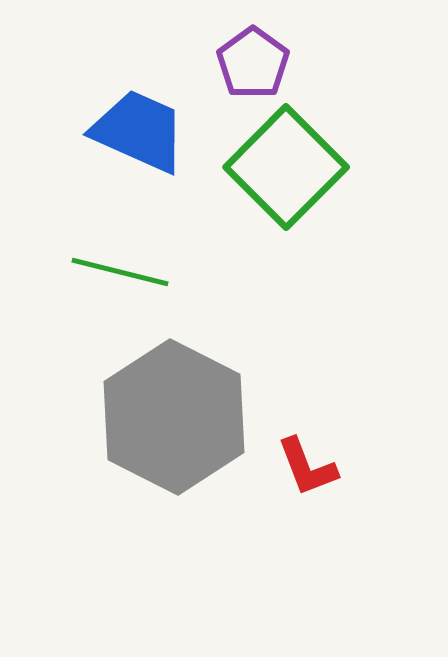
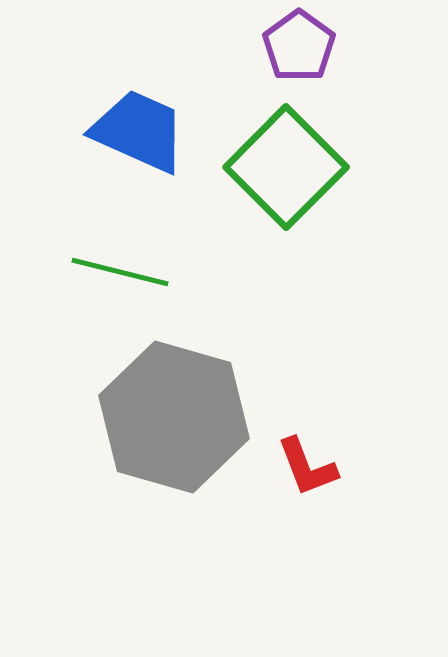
purple pentagon: moved 46 px right, 17 px up
gray hexagon: rotated 11 degrees counterclockwise
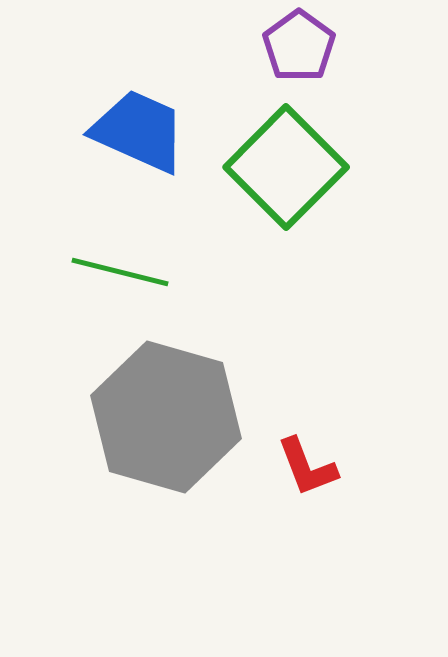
gray hexagon: moved 8 px left
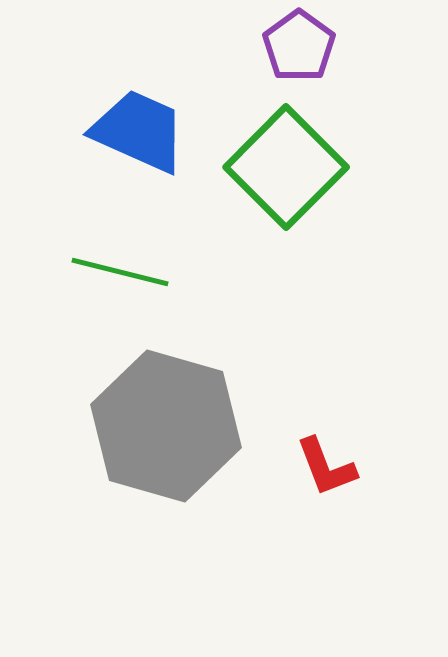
gray hexagon: moved 9 px down
red L-shape: moved 19 px right
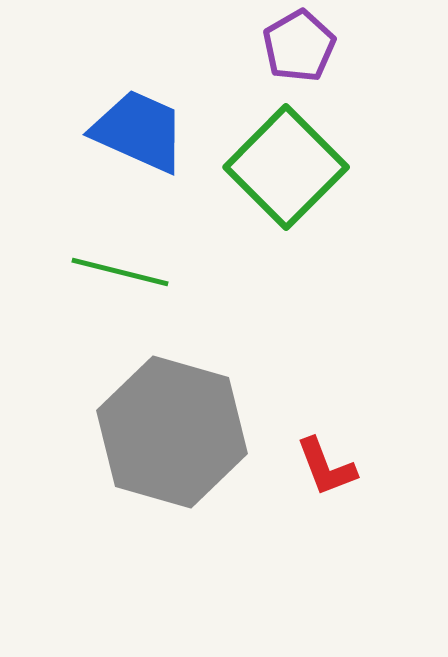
purple pentagon: rotated 6 degrees clockwise
gray hexagon: moved 6 px right, 6 px down
